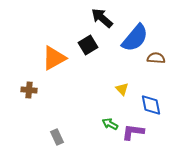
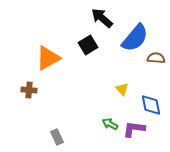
orange triangle: moved 6 px left
purple L-shape: moved 1 px right, 3 px up
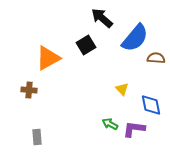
black square: moved 2 px left
gray rectangle: moved 20 px left; rotated 21 degrees clockwise
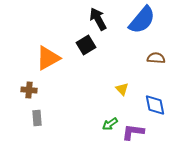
black arrow: moved 4 px left, 1 px down; rotated 20 degrees clockwise
blue semicircle: moved 7 px right, 18 px up
blue diamond: moved 4 px right
green arrow: rotated 63 degrees counterclockwise
purple L-shape: moved 1 px left, 3 px down
gray rectangle: moved 19 px up
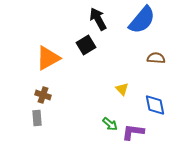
brown cross: moved 14 px right, 5 px down; rotated 14 degrees clockwise
green arrow: rotated 105 degrees counterclockwise
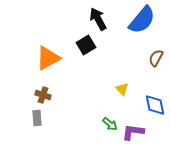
brown semicircle: rotated 66 degrees counterclockwise
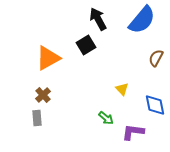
brown cross: rotated 28 degrees clockwise
green arrow: moved 4 px left, 6 px up
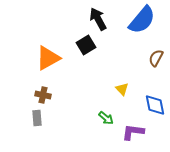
brown cross: rotated 35 degrees counterclockwise
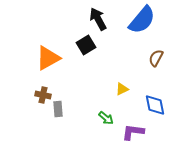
yellow triangle: rotated 48 degrees clockwise
gray rectangle: moved 21 px right, 9 px up
